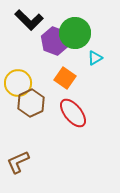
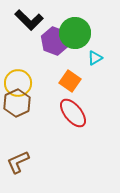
orange square: moved 5 px right, 3 px down
brown hexagon: moved 14 px left
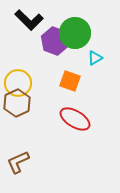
orange square: rotated 15 degrees counterclockwise
red ellipse: moved 2 px right, 6 px down; rotated 20 degrees counterclockwise
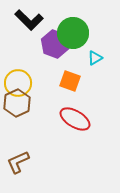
green circle: moved 2 px left
purple hexagon: moved 3 px down
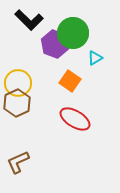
orange square: rotated 15 degrees clockwise
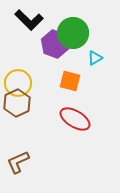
orange square: rotated 20 degrees counterclockwise
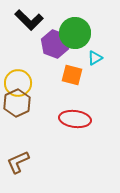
green circle: moved 2 px right
orange square: moved 2 px right, 6 px up
red ellipse: rotated 24 degrees counterclockwise
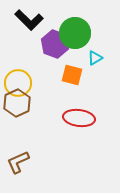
red ellipse: moved 4 px right, 1 px up
